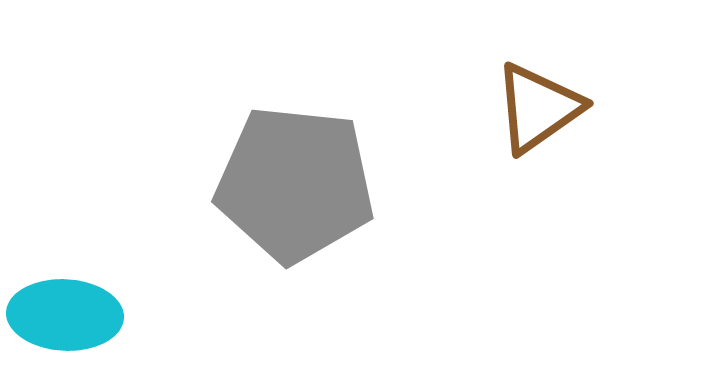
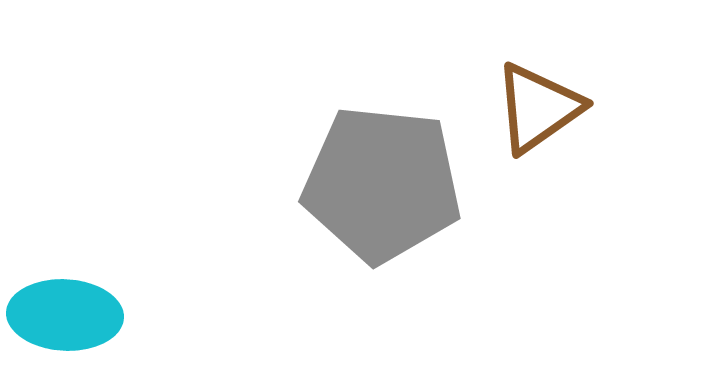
gray pentagon: moved 87 px right
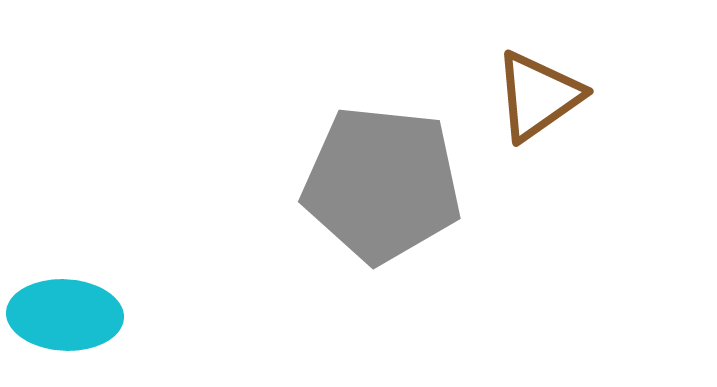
brown triangle: moved 12 px up
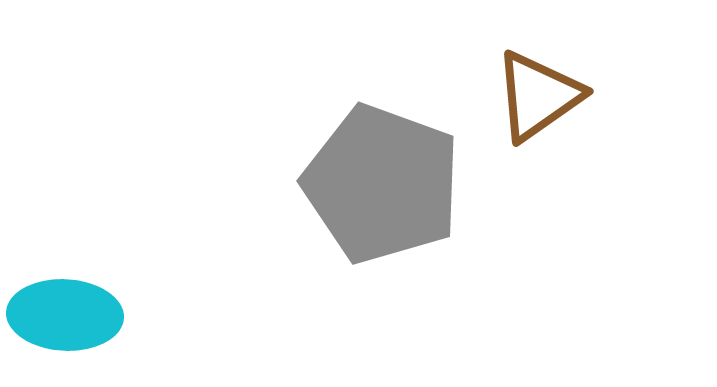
gray pentagon: rotated 14 degrees clockwise
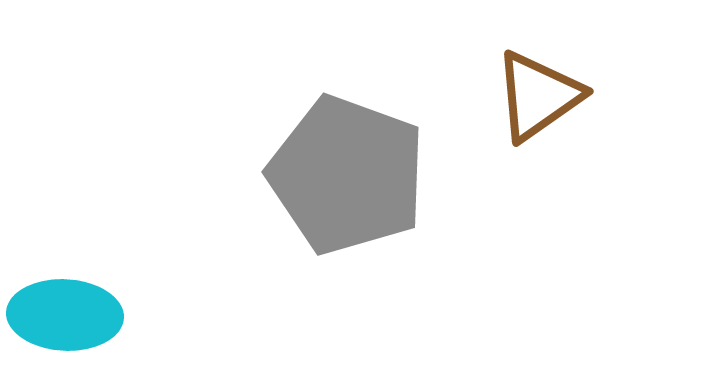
gray pentagon: moved 35 px left, 9 px up
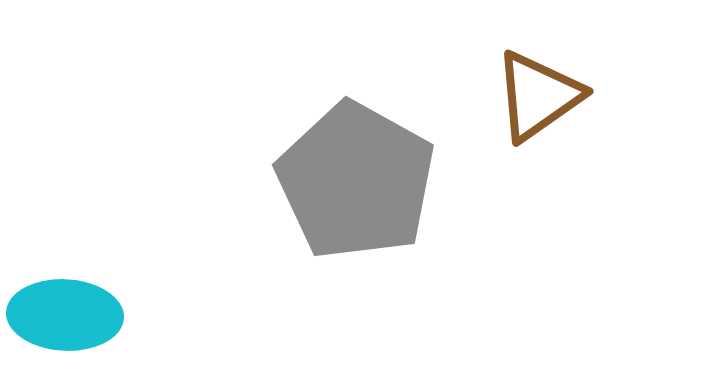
gray pentagon: moved 9 px right, 6 px down; rotated 9 degrees clockwise
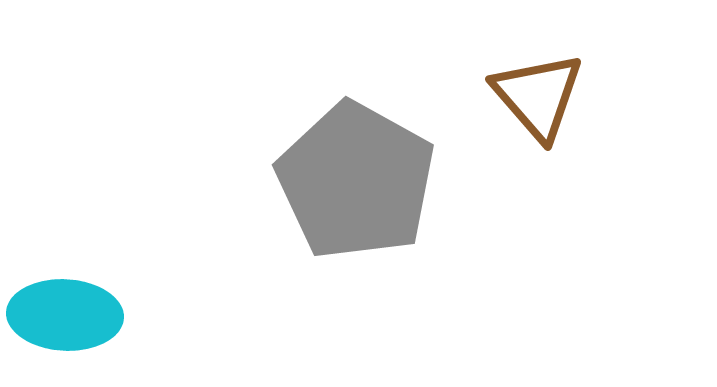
brown triangle: rotated 36 degrees counterclockwise
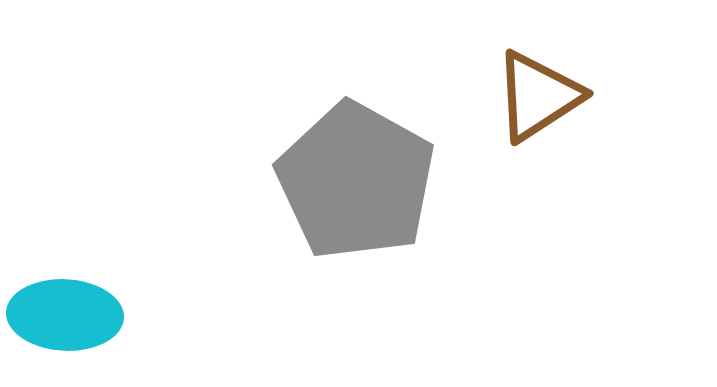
brown triangle: rotated 38 degrees clockwise
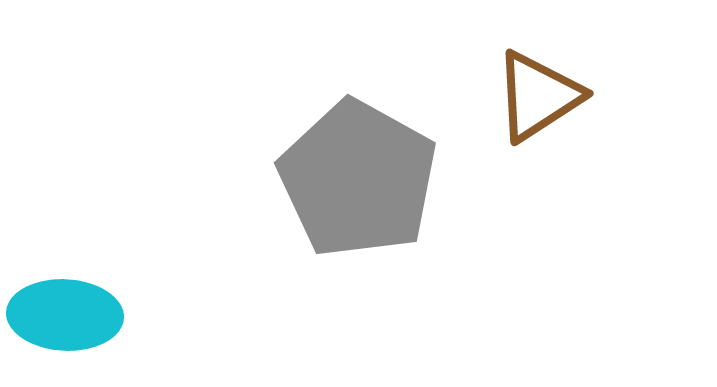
gray pentagon: moved 2 px right, 2 px up
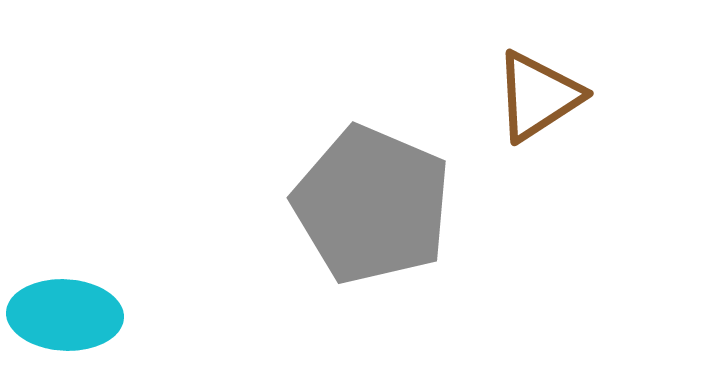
gray pentagon: moved 14 px right, 26 px down; rotated 6 degrees counterclockwise
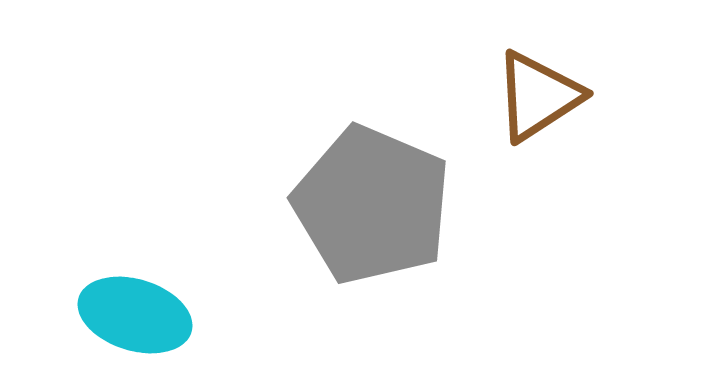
cyan ellipse: moved 70 px right; rotated 14 degrees clockwise
